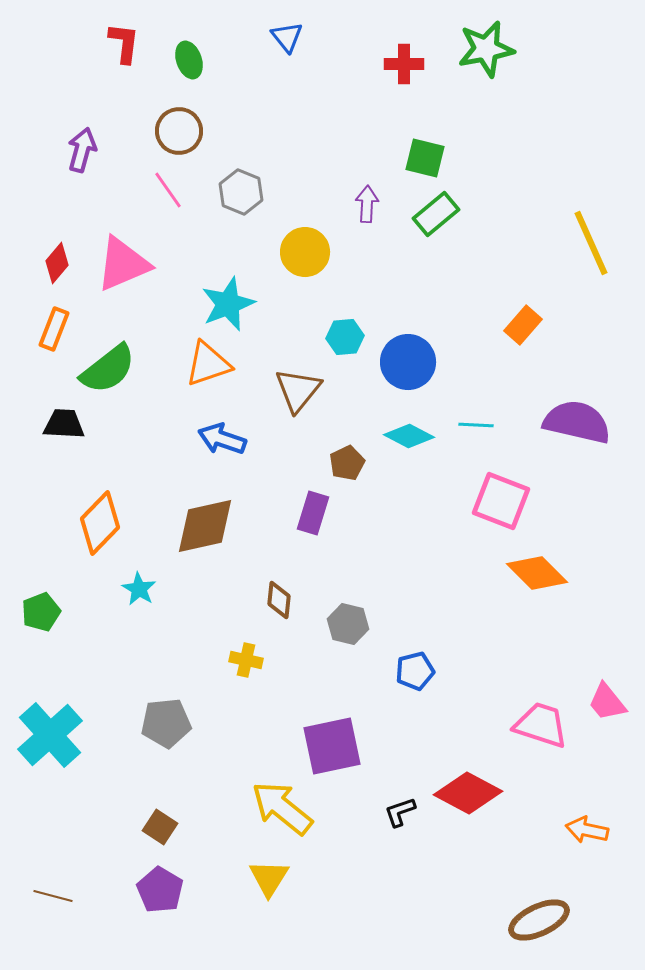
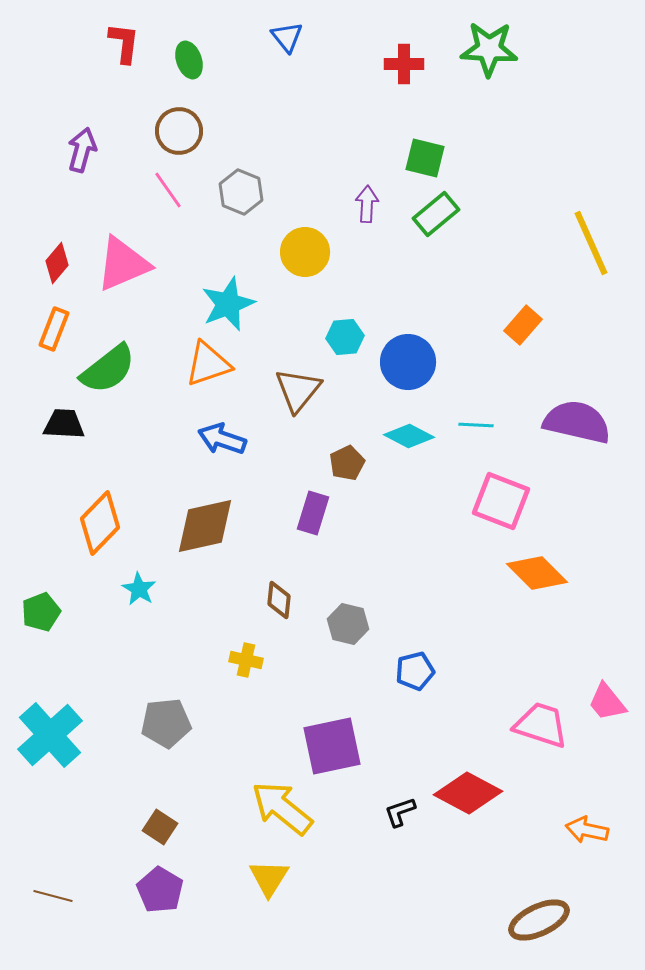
green star at (486, 49): moved 3 px right; rotated 14 degrees clockwise
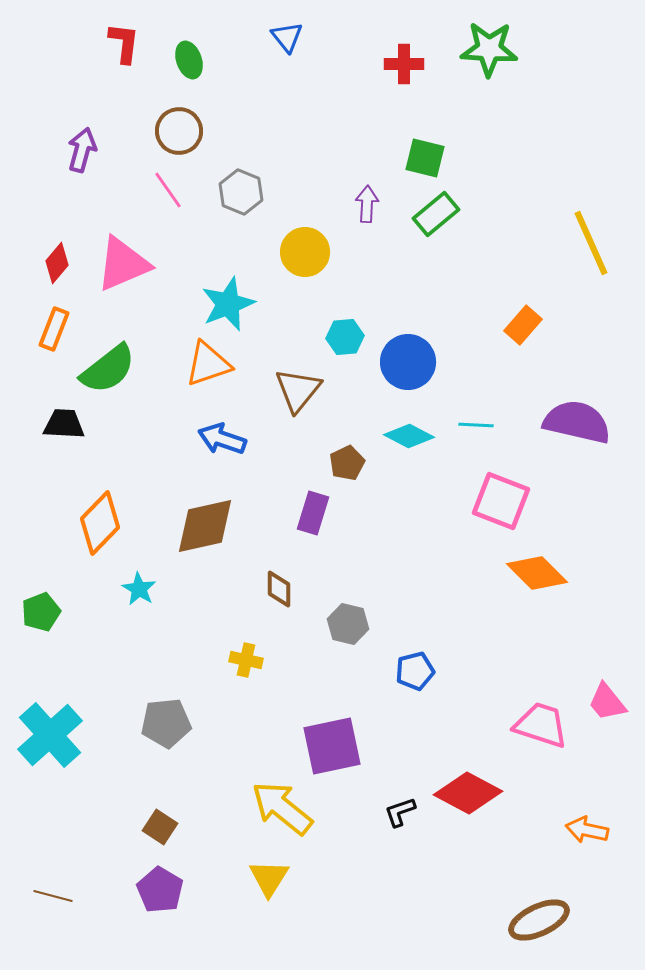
brown diamond at (279, 600): moved 11 px up; rotated 6 degrees counterclockwise
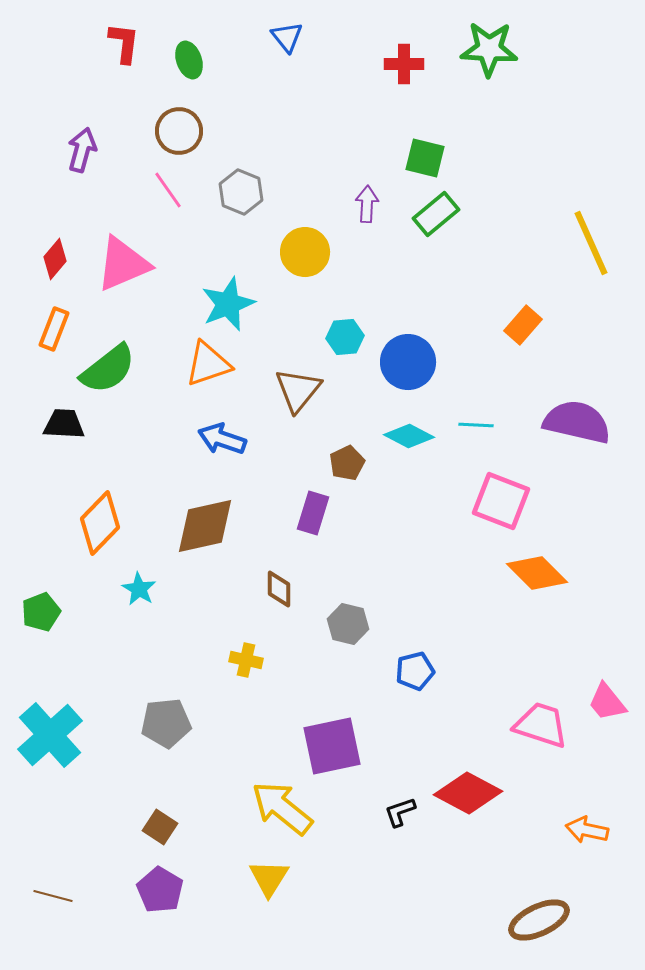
red diamond at (57, 263): moved 2 px left, 4 px up
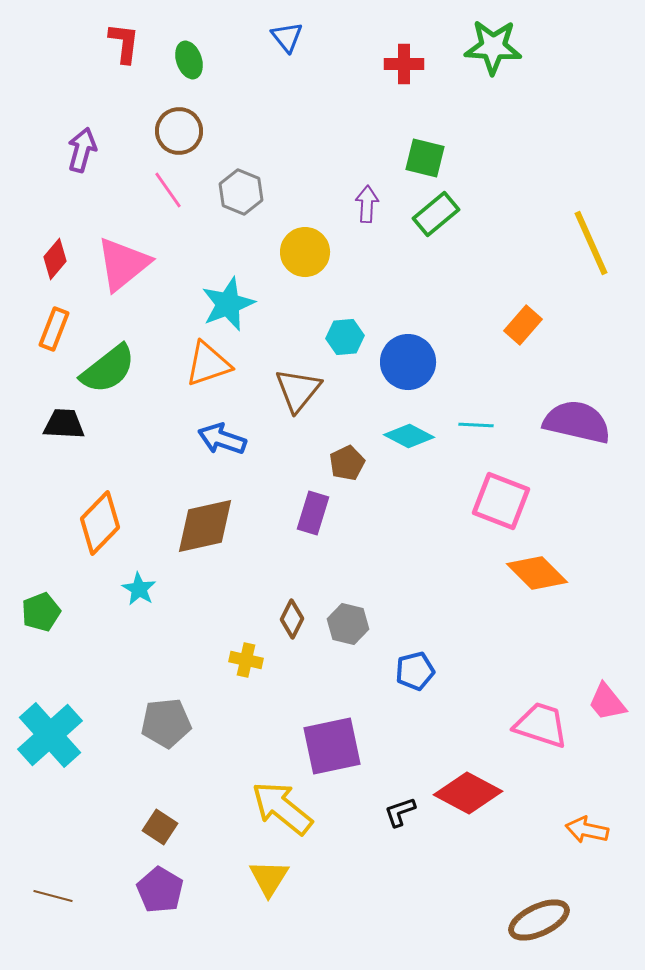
green star at (489, 49): moved 4 px right, 2 px up
pink triangle at (123, 264): rotated 16 degrees counterclockwise
brown diamond at (279, 589): moved 13 px right, 30 px down; rotated 27 degrees clockwise
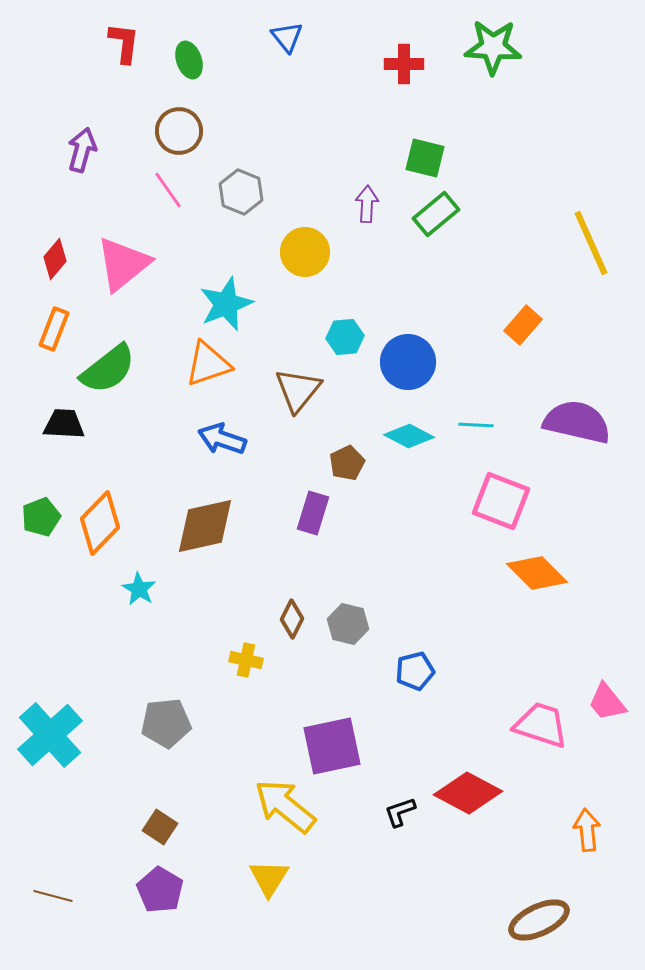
cyan star at (228, 304): moved 2 px left
green pentagon at (41, 612): moved 95 px up
yellow arrow at (282, 808): moved 3 px right, 2 px up
orange arrow at (587, 830): rotated 72 degrees clockwise
